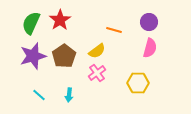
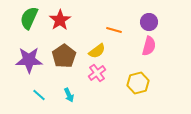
green semicircle: moved 2 px left, 5 px up
pink semicircle: moved 1 px left, 2 px up
purple star: moved 4 px left, 4 px down; rotated 16 degrees clockwise
yellow hexagon: rotated 15 degrees counterclockwise
cyan arrow: rotated 32 degrees counterclockwise
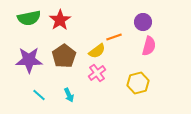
green semicircle: rotated 125 degrees counterclockwise
purple circle: moved 6 px left
orange line: moved 7 px down; rotated 35 degrees counterclockwise
